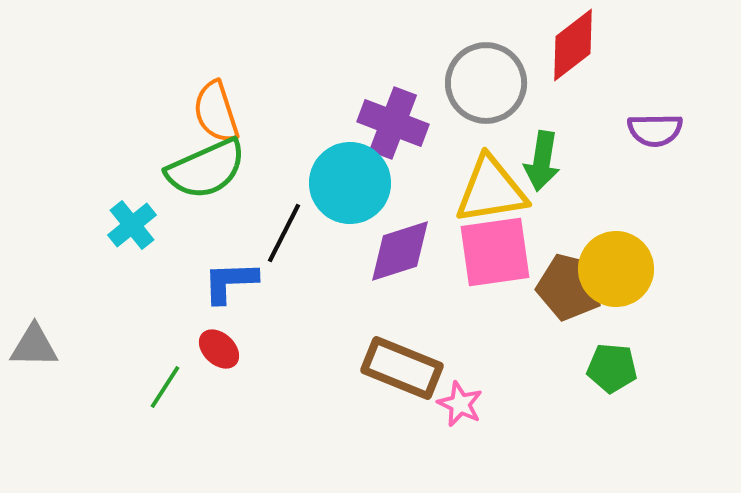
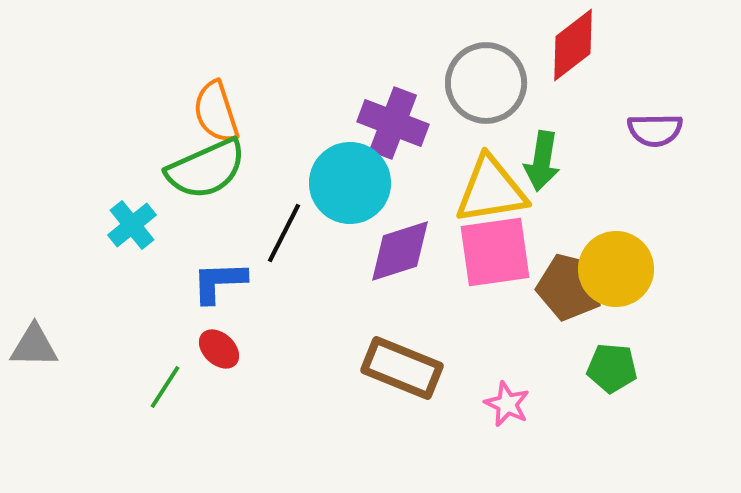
blue L-shape: moved 11 px left
pink star: moved 47 px right
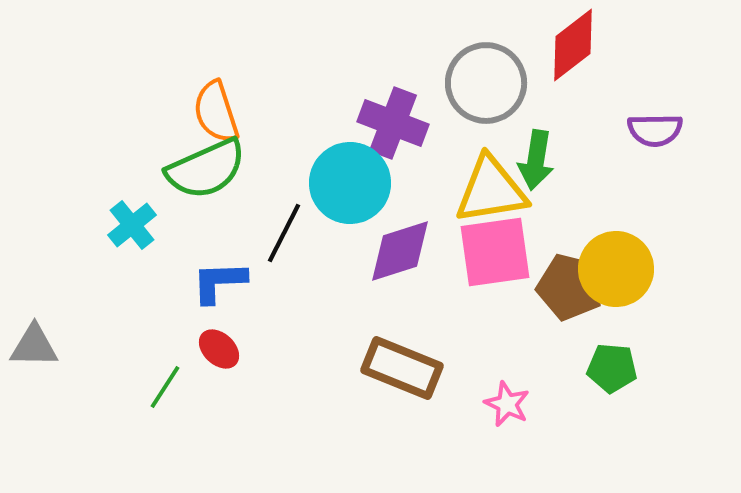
green arrow: moved 6 px left, 1 px up
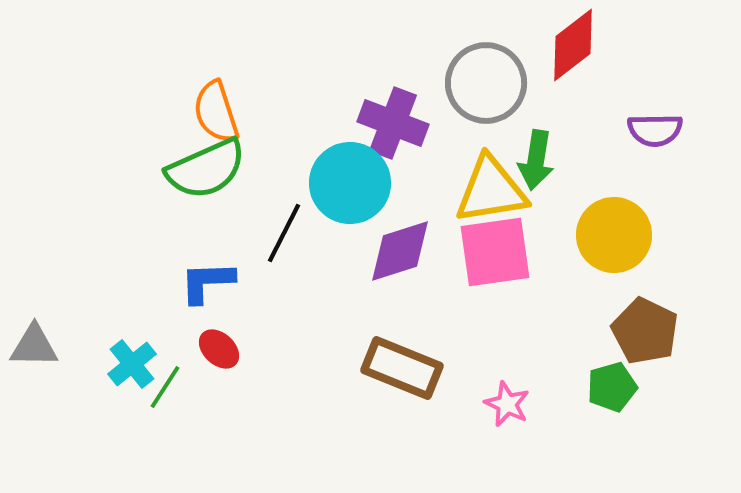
cyan cross: moved 139 px down
yellow circle: moved 2 px left, 34 px up
blue L-shape: moved 12 px left
brown pentagon: moved 75 px right, 44 px down; rotated 12 degrees clockwise
green pentagon: moved 19 px down; rotated 21 degrees counterclockwise
